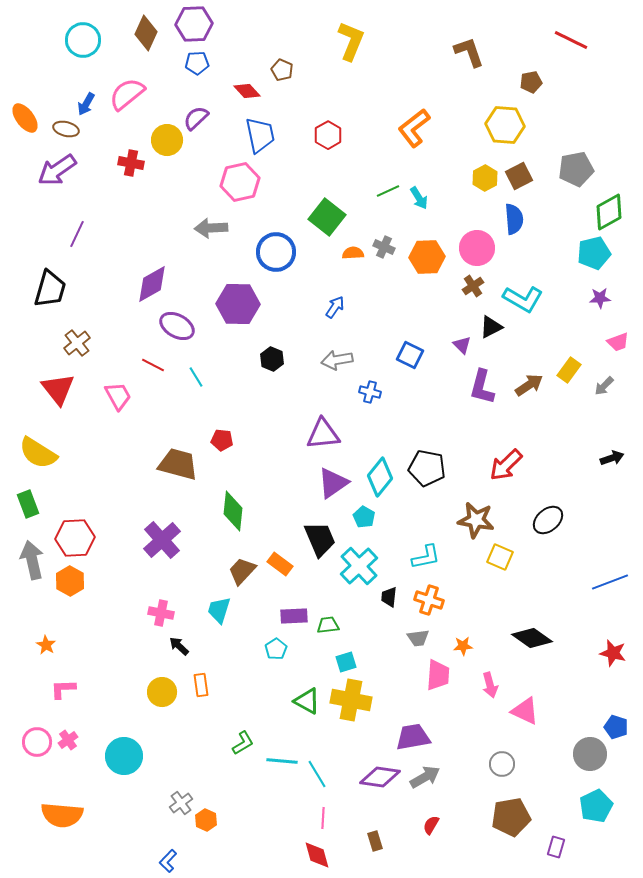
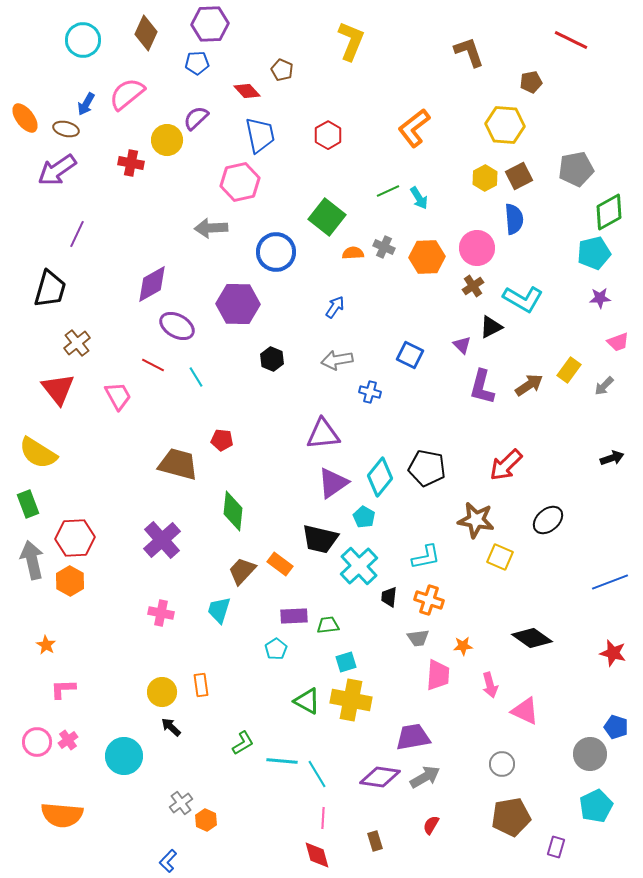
purple hexagon at (194, 24): moved 16 px right
black trapezoid at (320, 539): rotated 126 degrees clockwise
black arrow at (179, 646): moved 8 px left, 81 px down
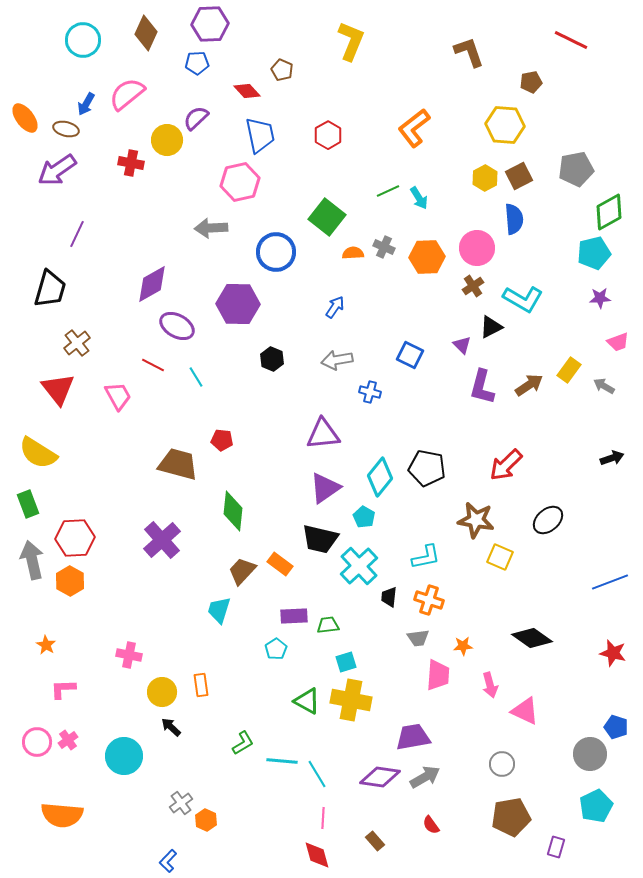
gray arrow at (604, 386): rotated 75 degrees clockwise
purple triangle at (333, 483): moved 8 px left, 5 px down
pink cross at (161, 613): moved 32 px left, 42 px down
red semicircle at (431, 825): rotated 66 degrees counterclockwise
brown rectangle at (375, 841): rotated 24 degrees counterclockwise
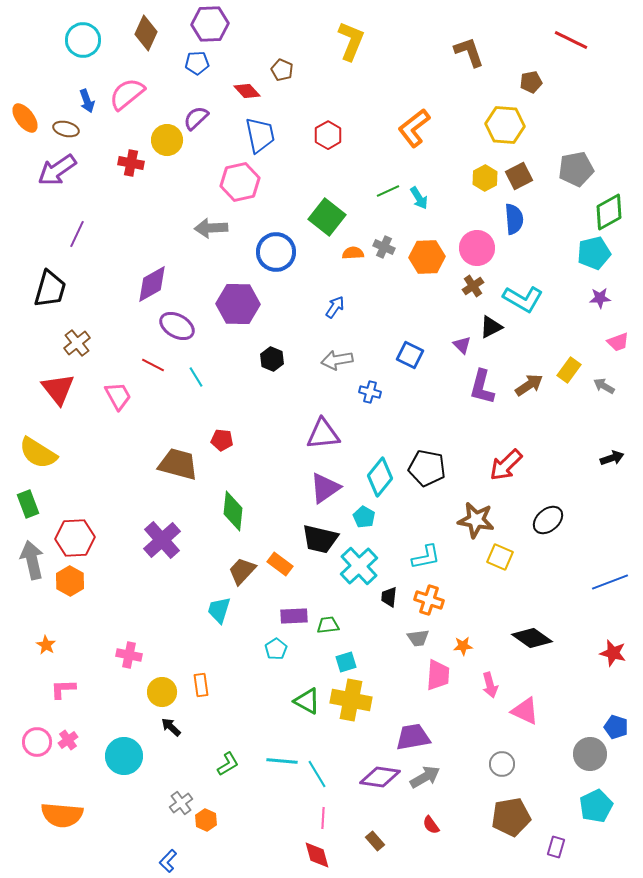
blue arrow at (86, 104): moved 1 px right, 3 px up; rotated 50 degrees counterclockwise
green L-shape at (243, 743): moved 15 px left, 21 px down
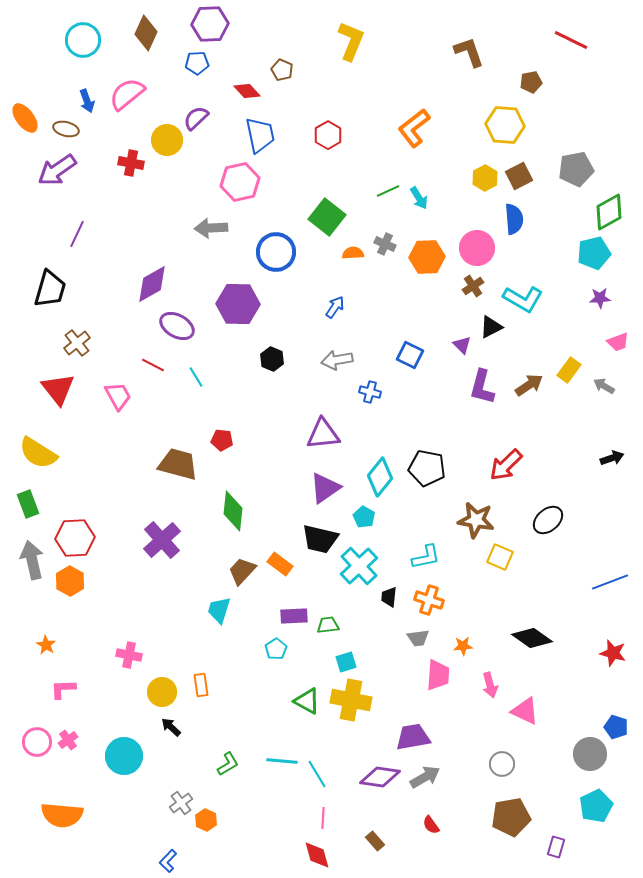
gray cross at (384, 247): moved 1 px right, 3 px up
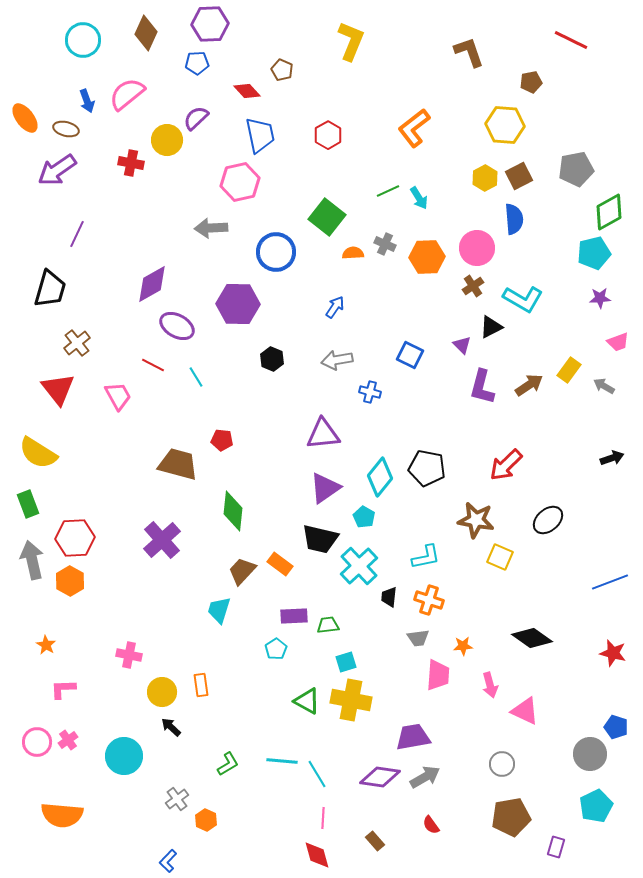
gray cross at (181, 803): moved 4 px left, 4 px up
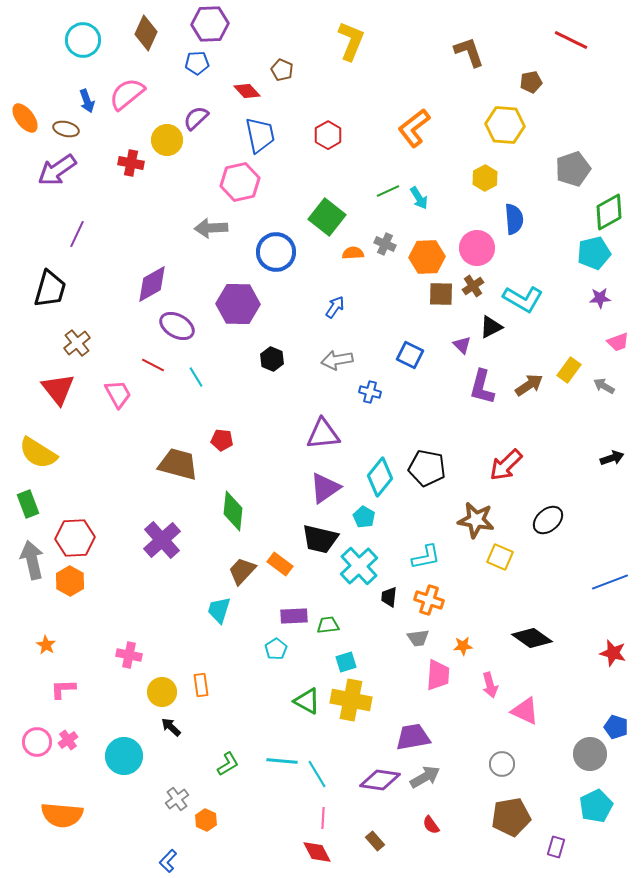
gray pentagon at (576, 169): moved 3 px left; rotated 8 degrees counterclockwise
brown square at (519, 176): moved 78 px left, 118 px down; rotated 28 degrees clockwise
pink trapezoid at (118, 396): moved 2 px up
purple diamond at (380, 777): moved 3 px down
red diamond at (317, 855): moved 3 px up; rotated 12 degrees counterclockwise
